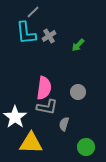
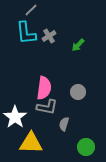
gray line: moved 2 px left, 2 px up
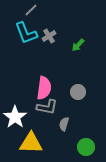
cyan L-shape: rotated 15 degrees counterclockwise
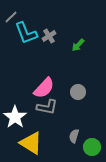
gray line: moved 20 px left, 7 px down
pink semicircle: rotated 35 degrees clockwise
gray semicircle: moved 10 px right, 12 px down
yellow triangle: rotated 30 degrees clockwise
green circle: moved 6 px right
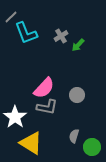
gray cross: moved 12 px right
gray circle: moved 1 px left, 3 px down
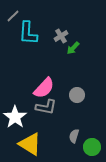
gray line: moved 2 px right, 1 px up
cyan L-shape: moved 2 px right; rotated 25 degrees clockwise
green arrow: moved 5 px left, 3 px down
gray L-shape: moved 1 px left
yellow triangle: moved 1 px left, 1 px down
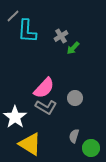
cyan L-shape: moved 1 px left, 2 px up
gray circle: moved 2 px left, 3 px down
gray L-shape: rotated 20 degrees clockwise
green circle: moved 1 px left, 1 px down
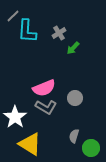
gray cross: moved 2 px left, 3 px up
pink semicircle: rotated 25 degrees clockwise
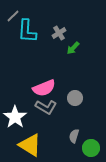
yellow triangle: moved 1 px down
